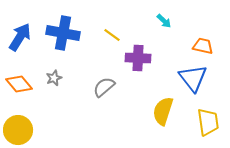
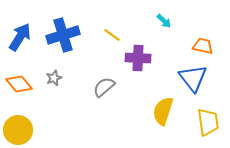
blue cross: moved 2 px down; rotated 28 degrees counterclockwise
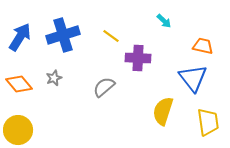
yellow line: moved 1 px left, 1 px down
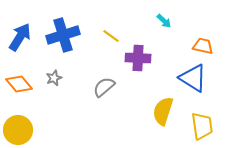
blue triangle: rotated 20 degrees counterclockwise
yellow trapezoid: moved 6 px left, 4 px down
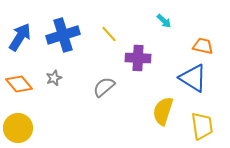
yellow line: moved 2 px left, 2 px up; rotated 12 degrees clockwise
yellow circle: moved 2 px up
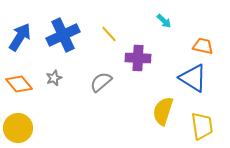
blue cross: rotated 8 degrees counterclockwise
gray semicircle: moved 3 px left, 5 px up
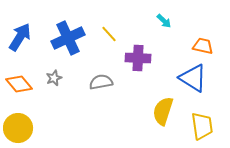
blue cross: moved 5 px right, 3 px down
gray semicircle: rotated 30 degrees clockwise
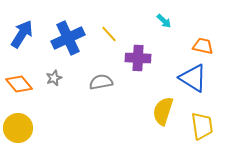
blue arrow: moved 2 px right, 3 px up
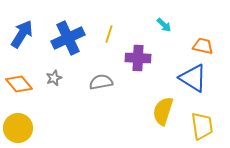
cyan arrow: moved 4 px down
yellow line: rotated 60 degrees clockwise
